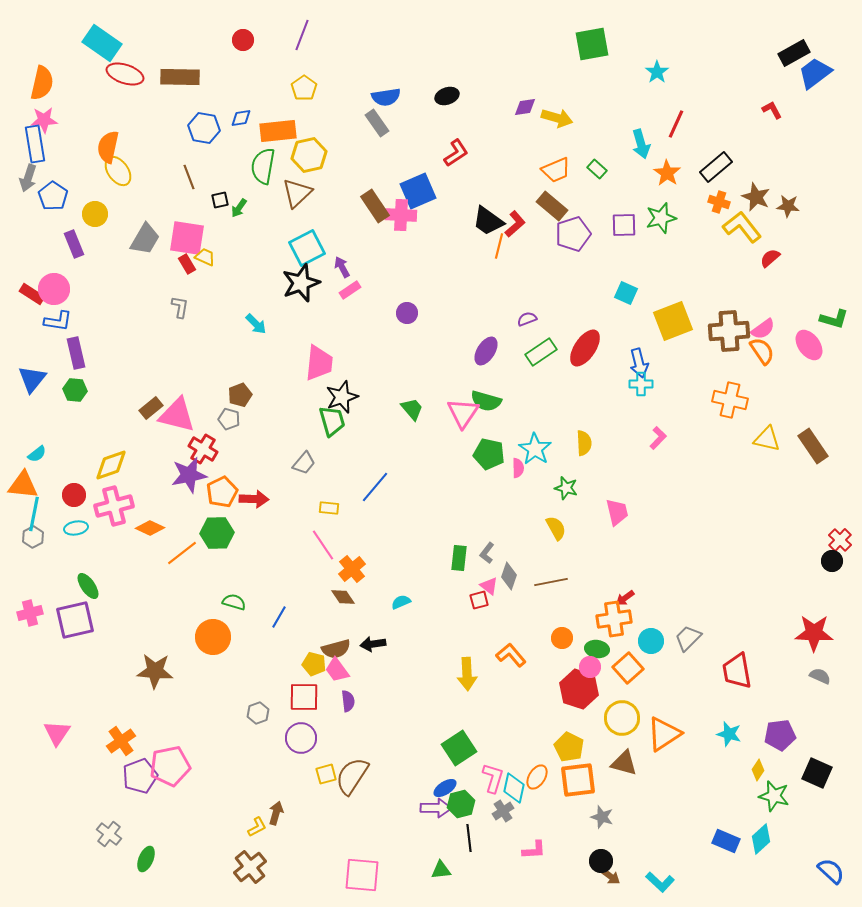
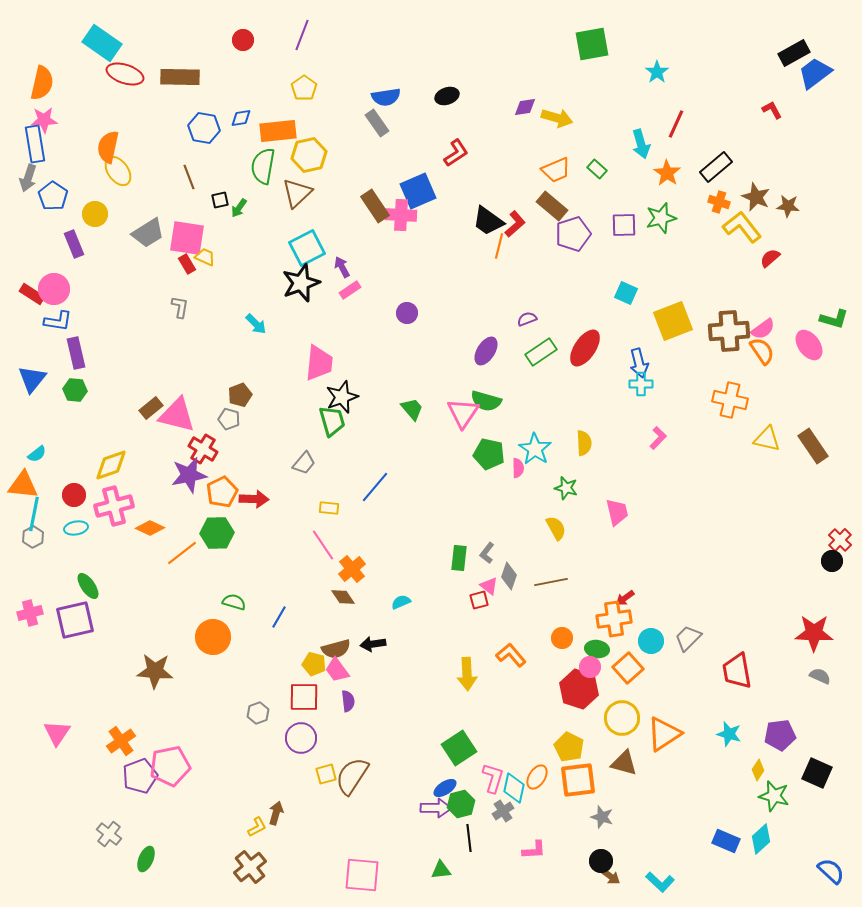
gray trapezoid at (145, 239): moved 3 px right, 6 px up; rotated 28 degrees clockwise
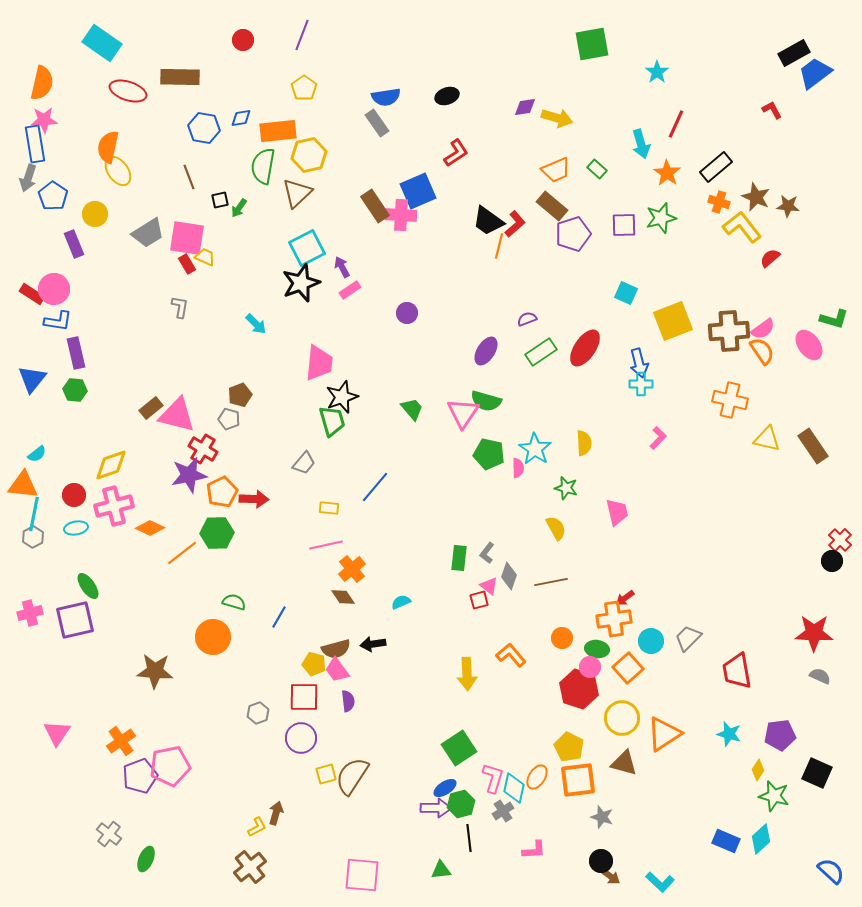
red ellipse at (125, 74): moved 3 px right, 17 px down
pink line at (323, 545): moved 3 px right; rotated 68 degrees counterclockwise
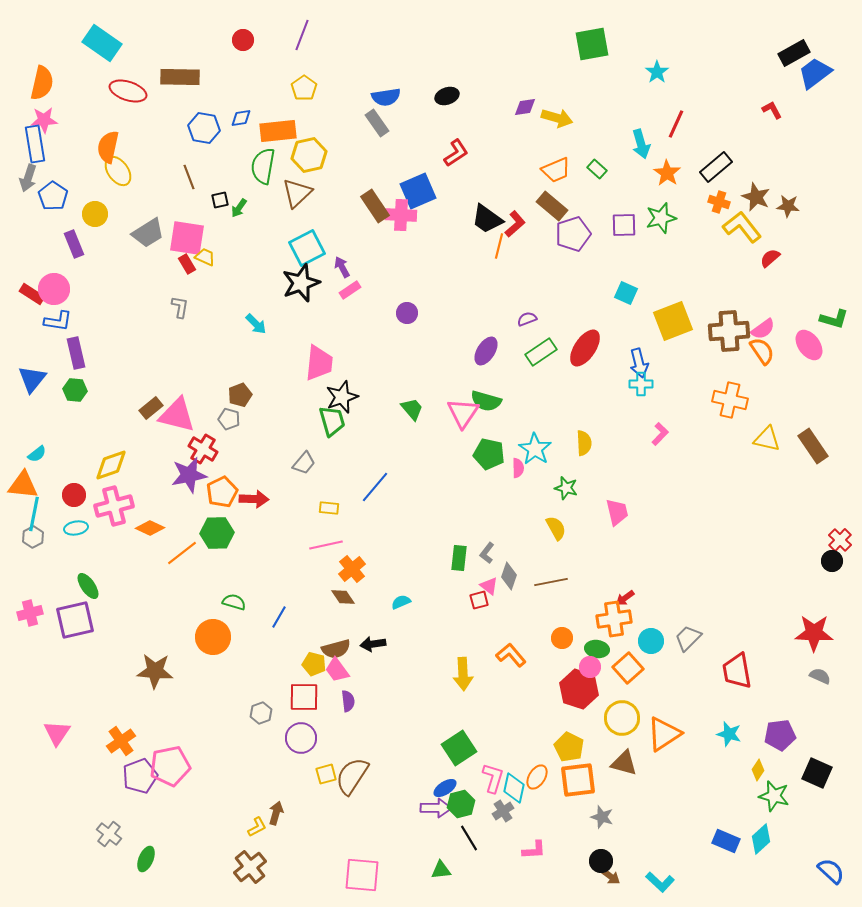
black trapezoid at (488, 221): moved 1 px left, 2 px up
pink L-shape at (658, 438): moved 2 px right, 4 px up
yellow arrow at (467, 674): moved 4 px left
gray hexagon at (258, 713): moved 3 px right
black line at (469, 838): rotated 24 degrees counterclockwise
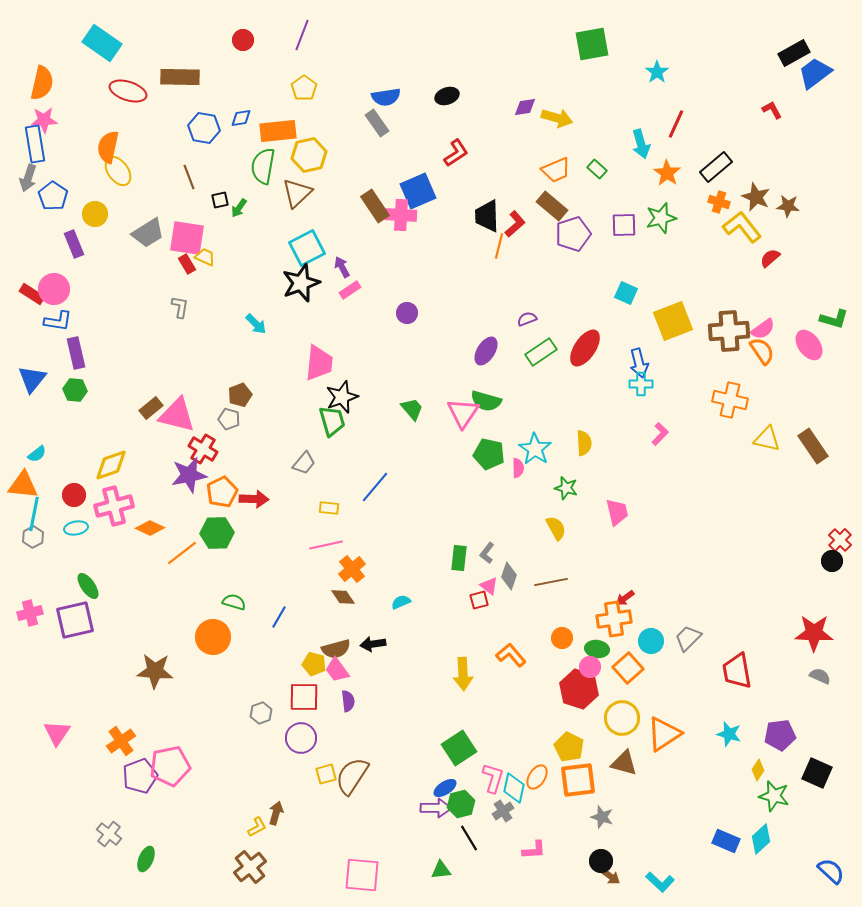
black trapezoid at (487, 219): moved 3 px up; rotated 52 degrees clockwise
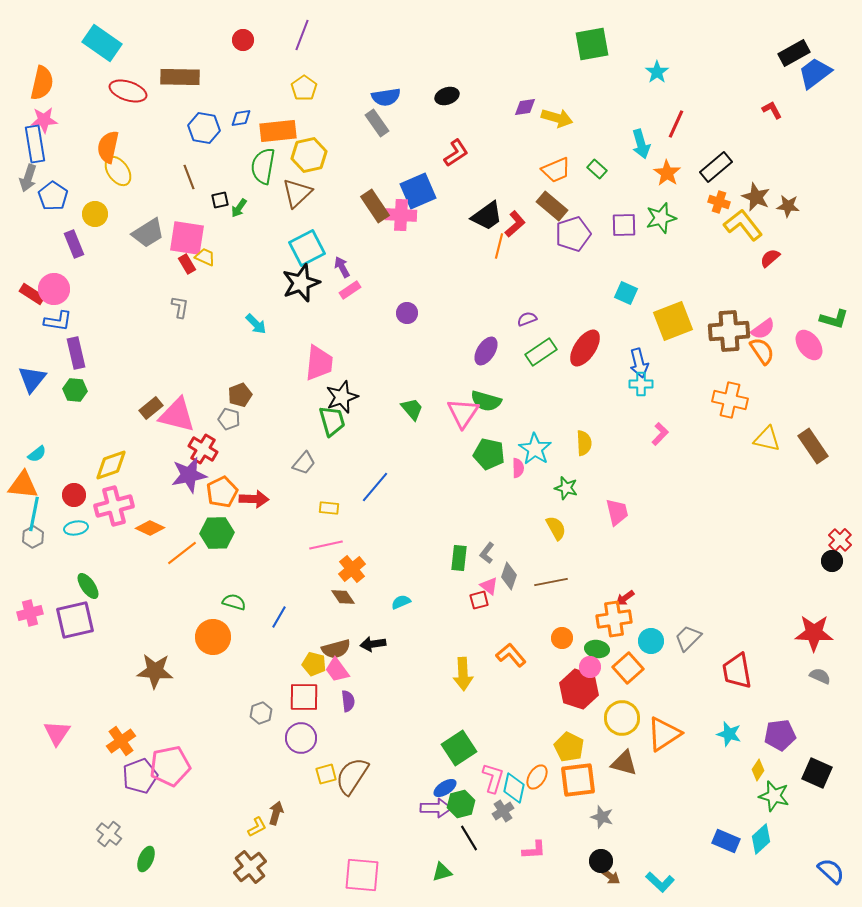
black trapezoid at (487, 216): rotated 124 degrees counterclockwise
yellow L-shape at (742, 227): moved 1 px right, 2 px up
green triangle at (441, 870): moved 1 px right, 2 px down; rotated 10 degrees counterclockwise
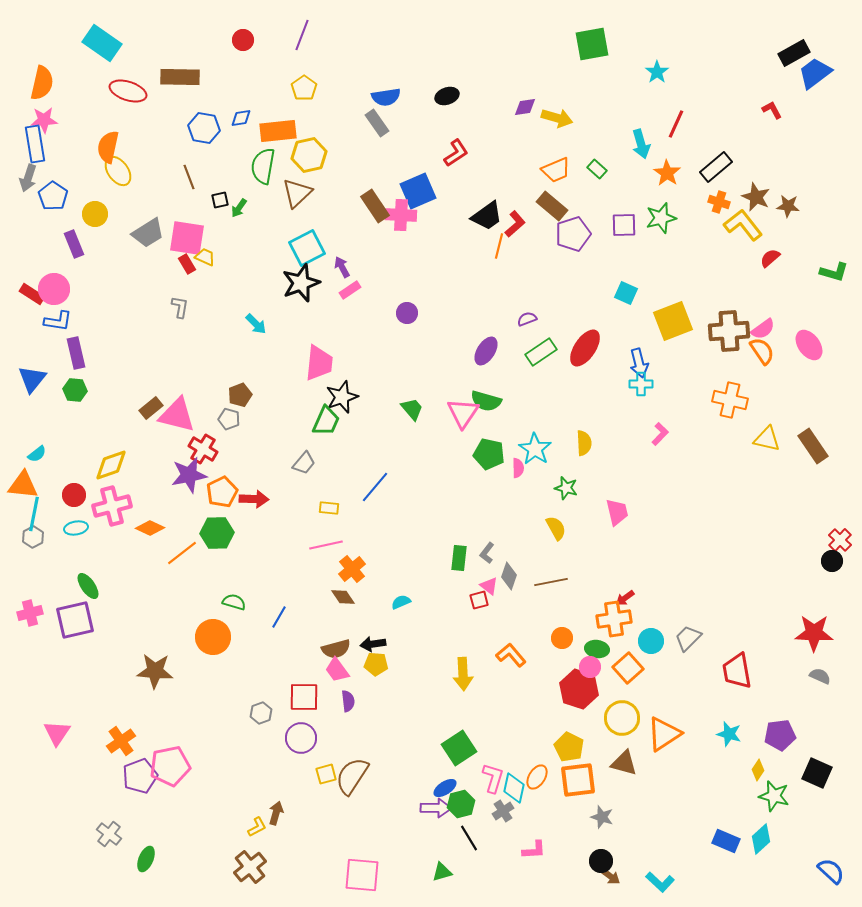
green L-shape at (834, 319): moved 47 px up
green trapezoid at (332, 421): moved 6 px left; rotated 40 degrees clockwise
pink cross at (114, 506): moved 2 px left
yellow pentagon at (314, 664): moved 62 px right; rotated 10 degrees counterclockwise
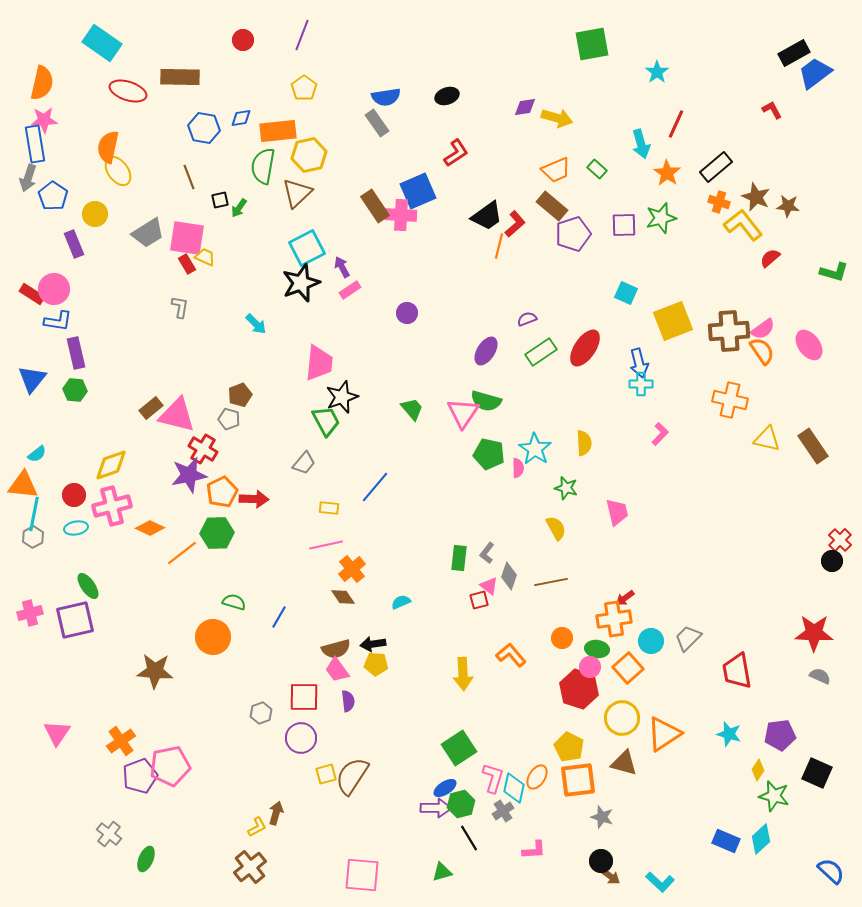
green trapezoid at (326, 421): rotated 52 degrees counterclockwise
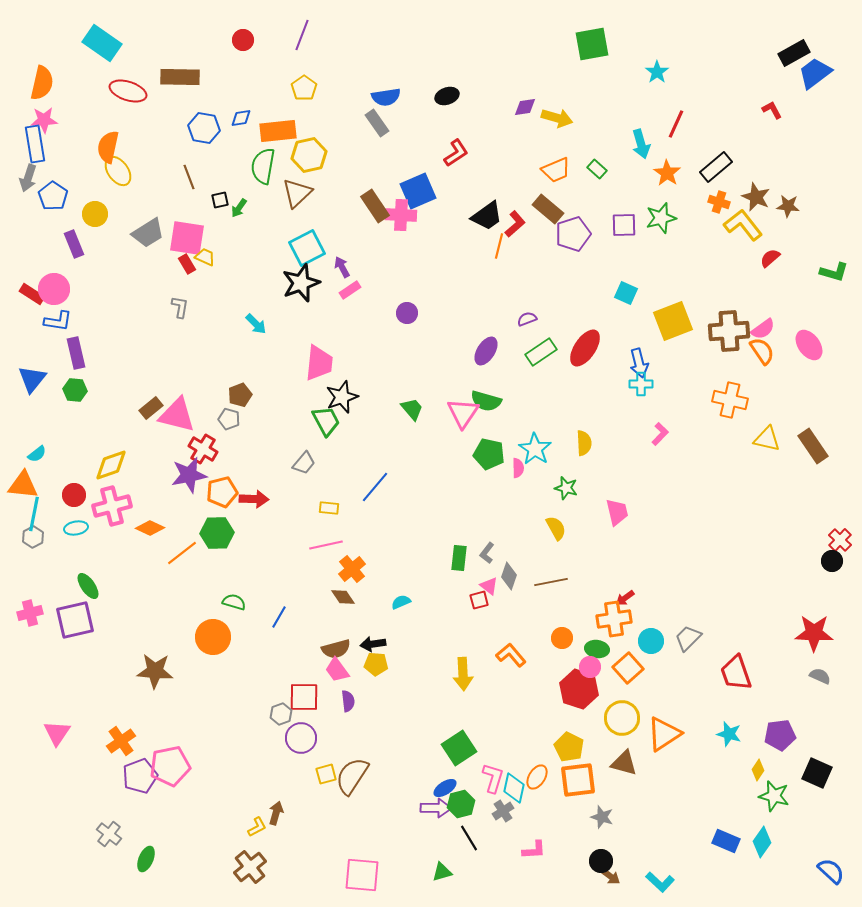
brown rectangle at (552, 206): moved 4 px left, 3 px down
orange pentagon at (222, 492): rotated 12 degrees clockwise
red trapezoid at (737, 671): moved 1 px left, 2 px down; rotated 9 degrees counterclockwise
gray hexagon at (261, 713): moved 20 px right, 1 px down
cyan diamond at (761, 839): moved 1 px right, 3 px down; rotated 12 degrees counterclockwise
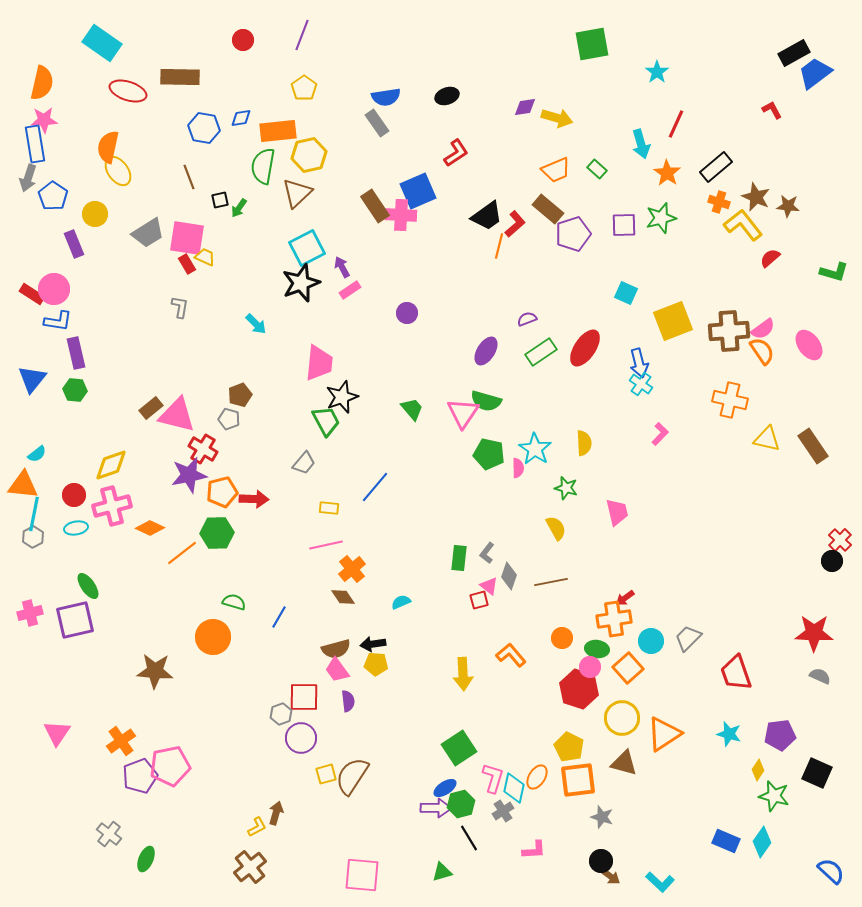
cyan cross at (641, 384): rotated 35 degrees clockwise
